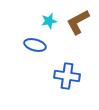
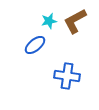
brown L-shape: moved 3 px left, 1 px up
blue ellipse: rotated 55 degrees counterclockwise
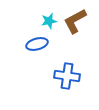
blue ellipse: moved 2 px right, 1 px up; rotated 25 degrees clockwise
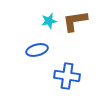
brown L-shape: rotated 20 degrees clockwise
blue ellipse: moved 6 px down
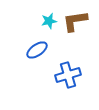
blue ellipse: rotated 20 degrees counterclockwise
blue cross: moved 1 px right, 1 px up; rotated 25 degrees counterclockwise
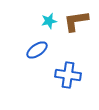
brown L-shape: moved 1 px right
blue cross: rotated 25 degrees clockwise
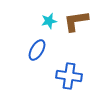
blue ellipse: rotated 25 degrees counterclockwise
blue cross: moved 1 px right, 1 px down
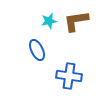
blue ellipse: rotated 55 degrees counterclockwise
